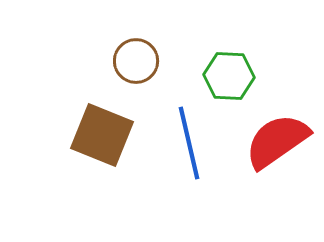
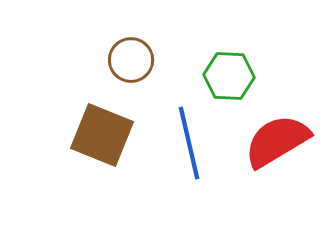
brown circle: moved 5 px left, 1 px up
red semicircle: rotated 4 degrees clockwise
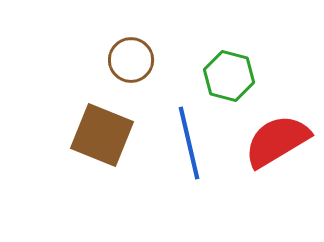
green hexagon: rotated 12 degrees clockwise
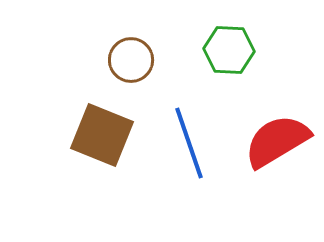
green hexagon: moved 26 px up; rotated 12 degrees counterclockwise
blue line: rotated 6 degrees counterclockwise
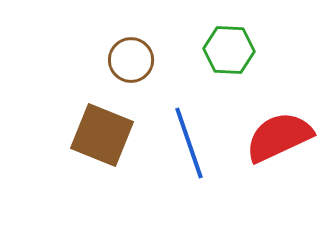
red semicircle: moved 2 px right, 4 px up; rotated 6 degrees clockwise
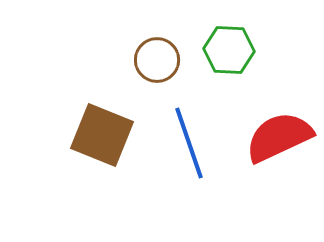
brown circle: moved 26 px right
